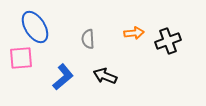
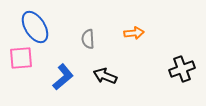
black cross: moved 14 px right, 28 px down
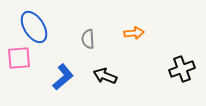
blue ellipse: moved 1 px left
pink square: moved 2 px left
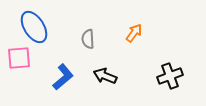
orange arrow: rotated 48 degrees counterclockwise
black cross: moved 12 px left, 7 px down
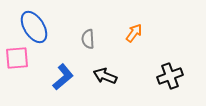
pink square: moved 2 px left
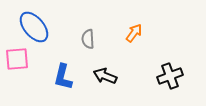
blue ellipse: rotated 8 degrees counterclockwise
pink square: moved 1 px down
blue L-shape: rotated 144 degrees clockwise
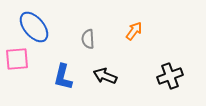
orange arrow: moved 2 px up
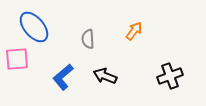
blue L-shape: rotated 36 degrees clockwise
